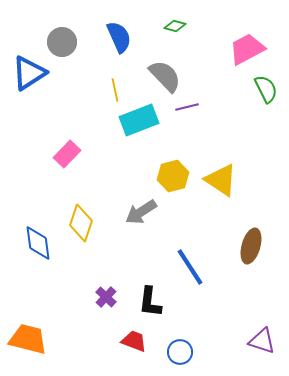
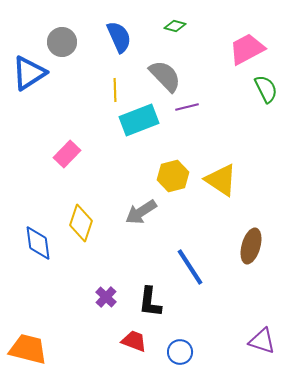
yellow line: rotated 10 degrees clockwise
orange trapezoid: moved 10 px down
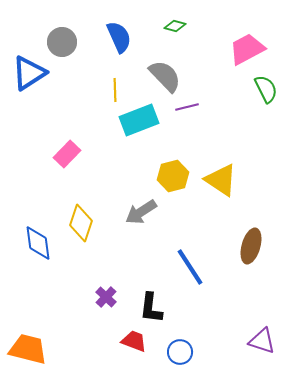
black L-shape: moved 1 px right, 6 px down
